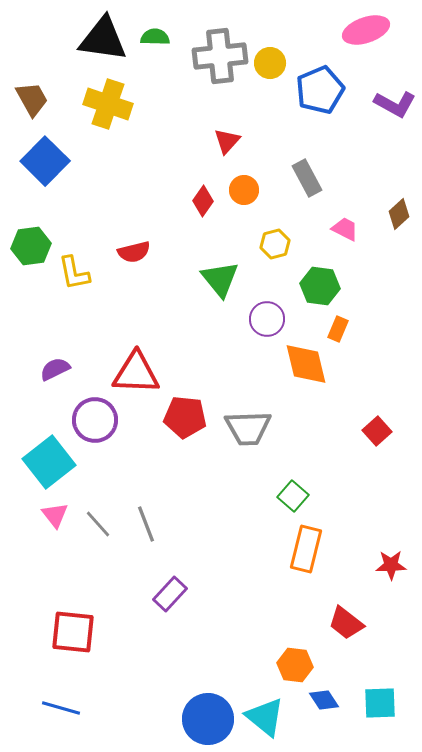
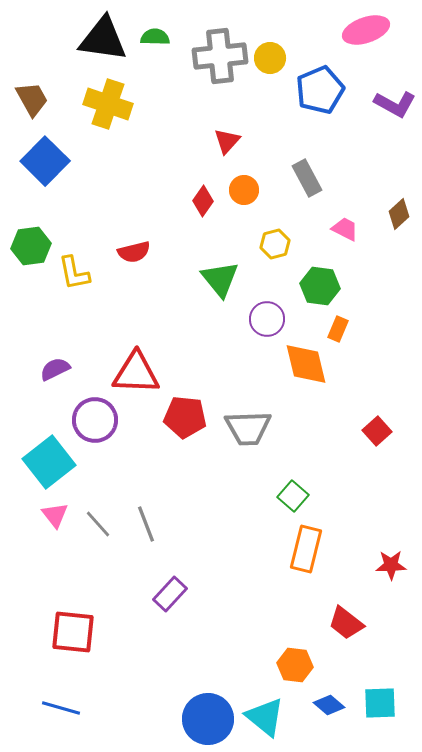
yellow circle at (270, 63): moved 5 px up
blue diamond at (324, 700): moved 5 px right, 5 px down; rotated 16 degrees counterclockwise
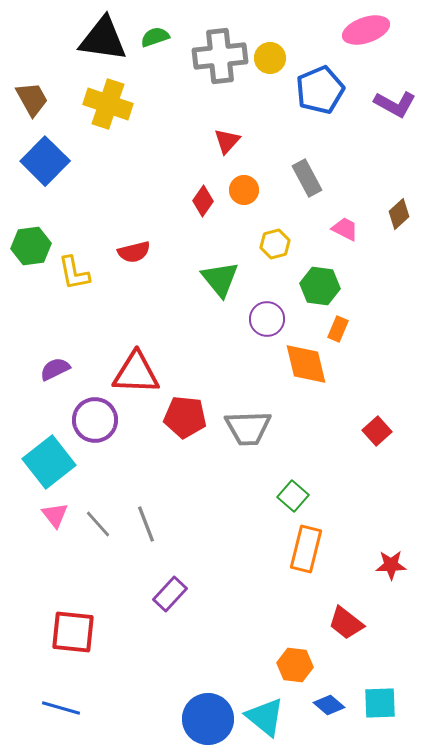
green semicircle at (155, 37): rotated 20 degrees counterclockwise
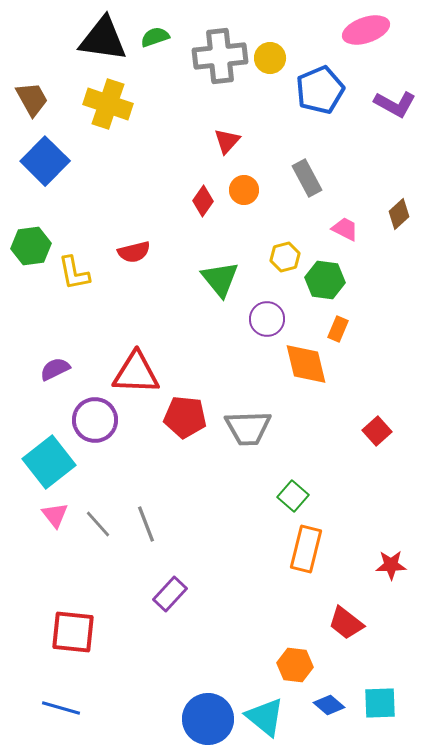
yellow hexagon at (275, 244): moved 10 px right, 13 px down
green hexagon at (320, 286): moved 5 px right, 6 px up
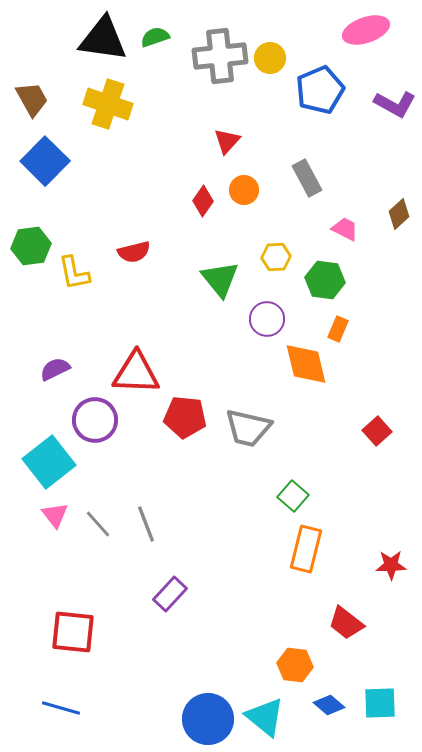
yellow hexagon at (285, 257): moved 9 px left; rotated 12 degrees clockwise
gray trapezoid at (248, 428): rotated 15 degrees clockwise
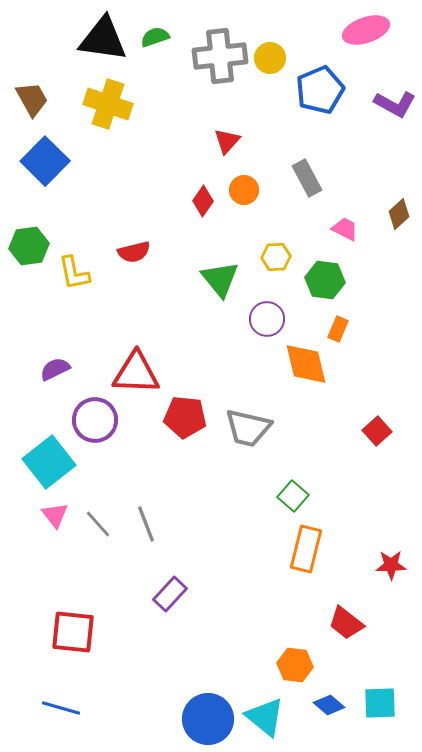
green hexagon at (31, 246): moved 2 px left
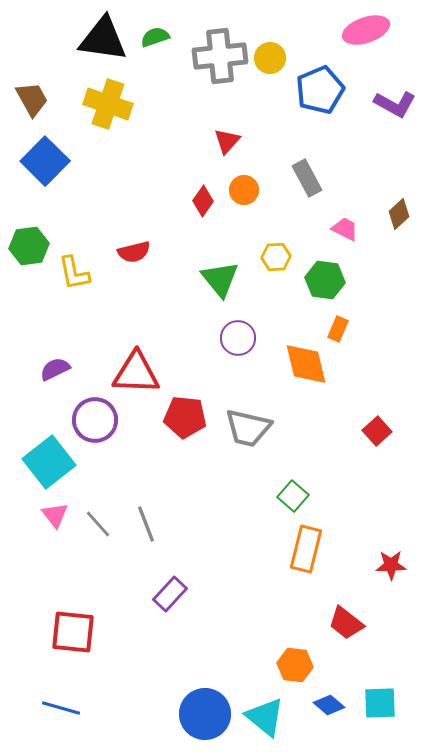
purple circle at (267, 319): moved 29 px left, 19 px down
blue circle at (208, 719): moved 3 px left, 5 px up
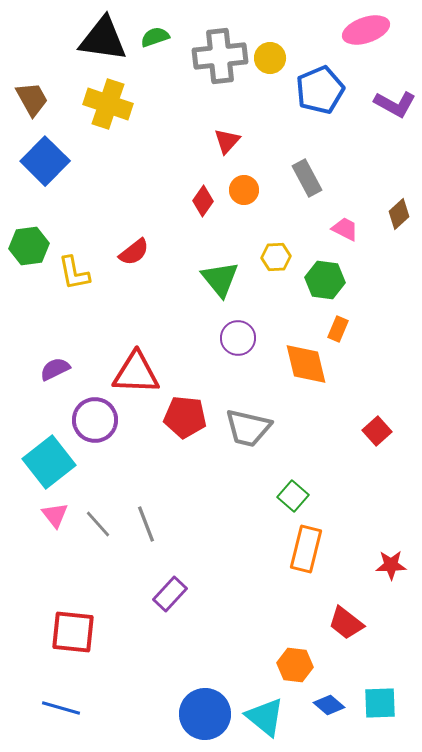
red semicircle at (134, 252): rotated 24 degrees counterclockwise
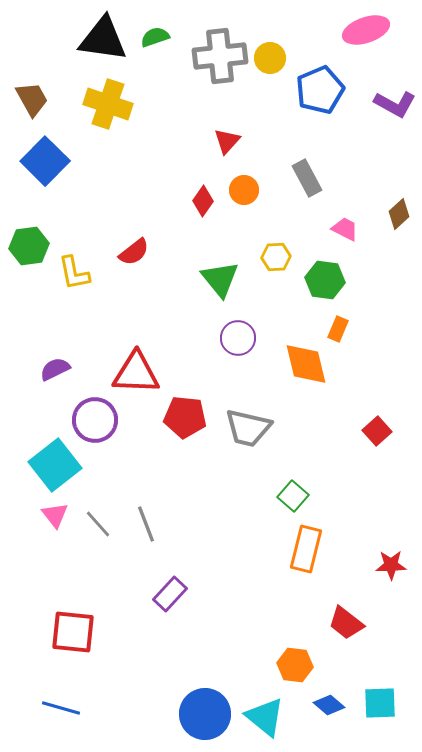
cyan square at (49, 462): moved 6 px right, 3 px down
